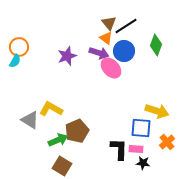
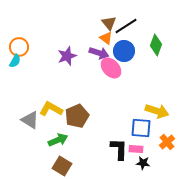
brown pentagon: moved 15 px up
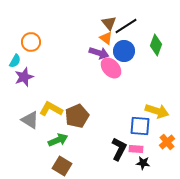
orange circle: moved 12 px right, 5 px up
purple star: moved 43 px left, 21 px down
blue square: moved 1 px left, 2 px up
black L-shape: rotated 25 degrees clockwise
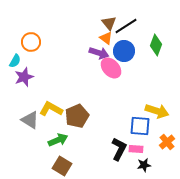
black star: moved 1 px right, 2 px down; rotated 16 degrees counterclockwise
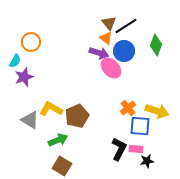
orange cross: moved 39 px left, 34 px up
black star: moved 3 px right, 4 px up
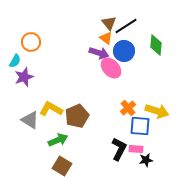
green diamond: rotated 15 degrees counterclockwise
black star: moved 1 px left, 1 px up
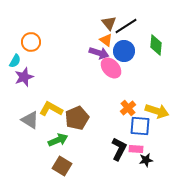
orange triangle: moved 2 px down
brown pentagon: moved 2 px down
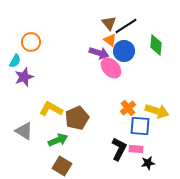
orange triangle: moved 4 px right
gray triangle: moved 6 px left, 11 px down
black star: moved 2 px right, 3 px down
